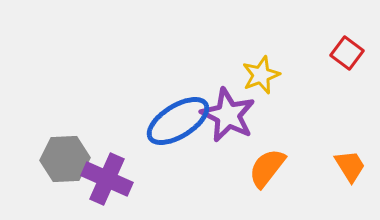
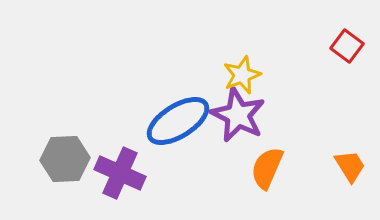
red square: moved 7 px up
yellow star: moved 19 px left
purple star: moved 10 px right
orange semicircle: rotated 15 degrees counterclockwise
purple cross: moved 13 px right, 6 px up
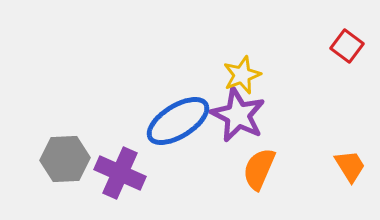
orange semicircle: moved 8 px left, 1 px down
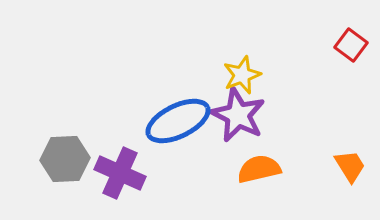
red square: moved 4 px right, 1 px up
blue ellipse: rotated 6 degrees clockwise
orange semicircle: rotated 54 degrees clockwise
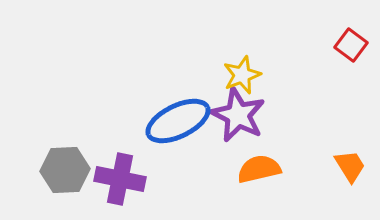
gray hexagon: moved 11 px down
purple cross: moved 6 px down; rotated 12 degrees counterclockwise
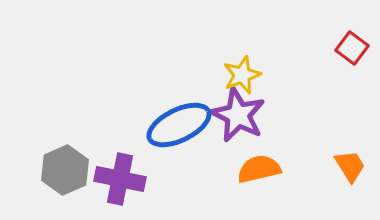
red square: moved 1 px right, 3 px down
blue ellipse: moved 1 px right, 4 px down
gray hexagon: rotated 21 degrees counterclockwise
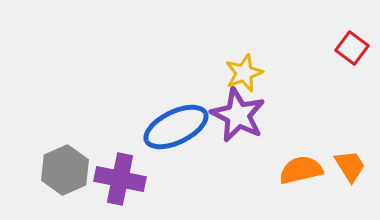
yellow star: moved 2 px right, 2 px up
blue ellipse: moved 3 px left, 2 px down
orange semicircle: moved 42 px right, 1 px down
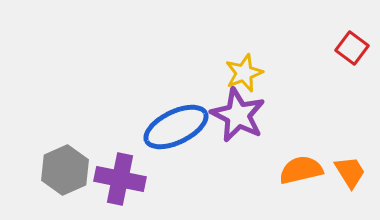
orange trapezoid: moved 6 px down
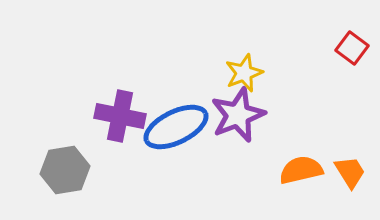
purple star: rotated 24 degrees clockwise
gray hexagon: rotated 15 degrees clockwise
purple cross: moved 63 px up
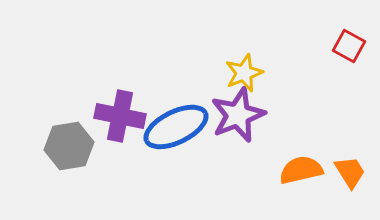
red square: moved 3 px left, 2 px up; rotated 8 degrees counterclockwise
gray hexagon: moved 4 px right, 24 px up
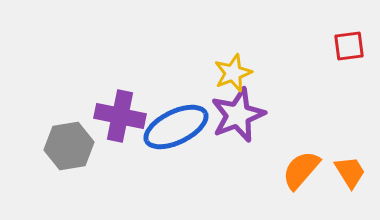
red square: rotated 36 degrees counterclockwise
yellow star: moved 11 px left
orange semicircle: rotated 36 degrees counterclockwise
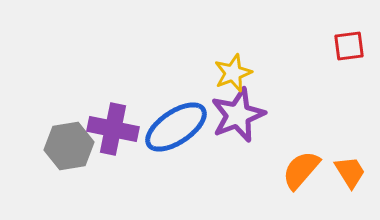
purple cross: moved 7 px left, 13 px down
blue ellipse: rotated 8 degrees counterclockwise
